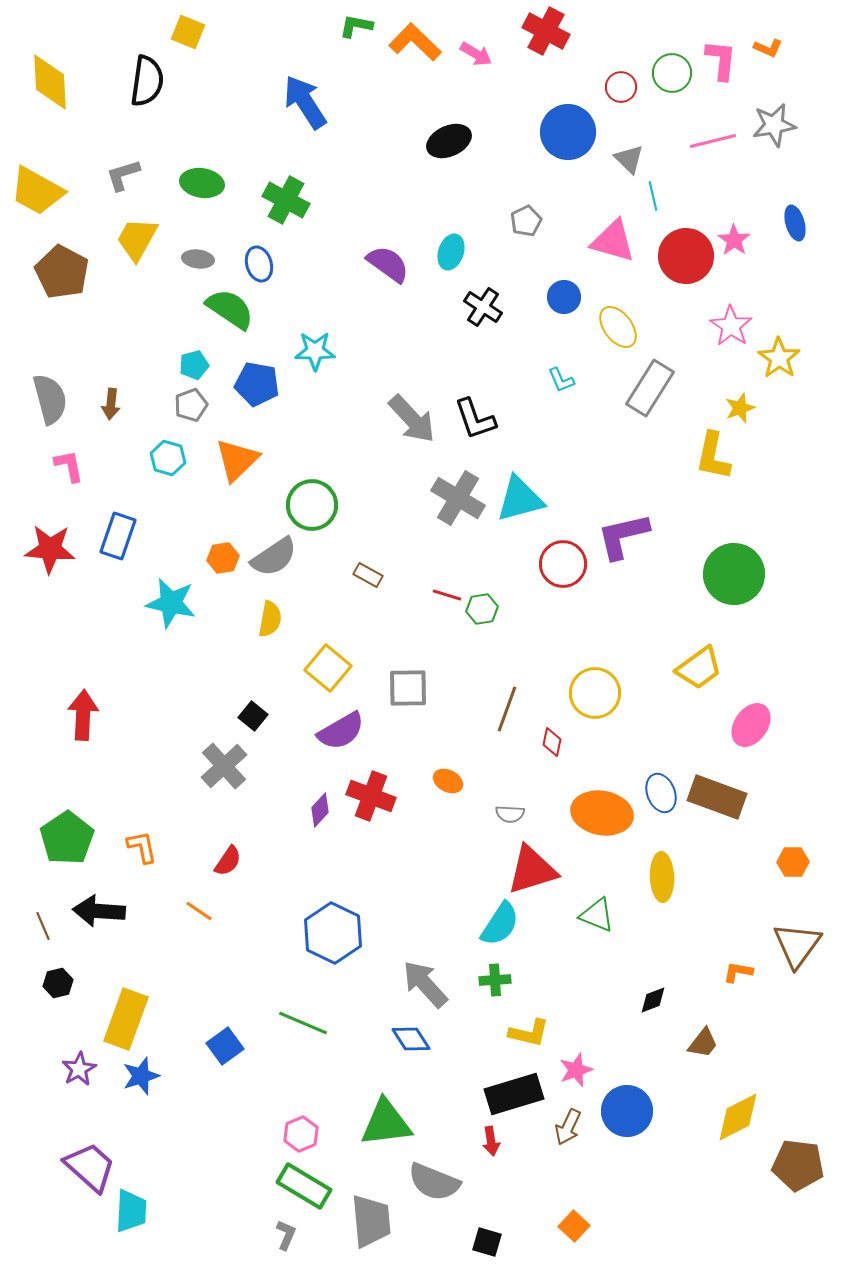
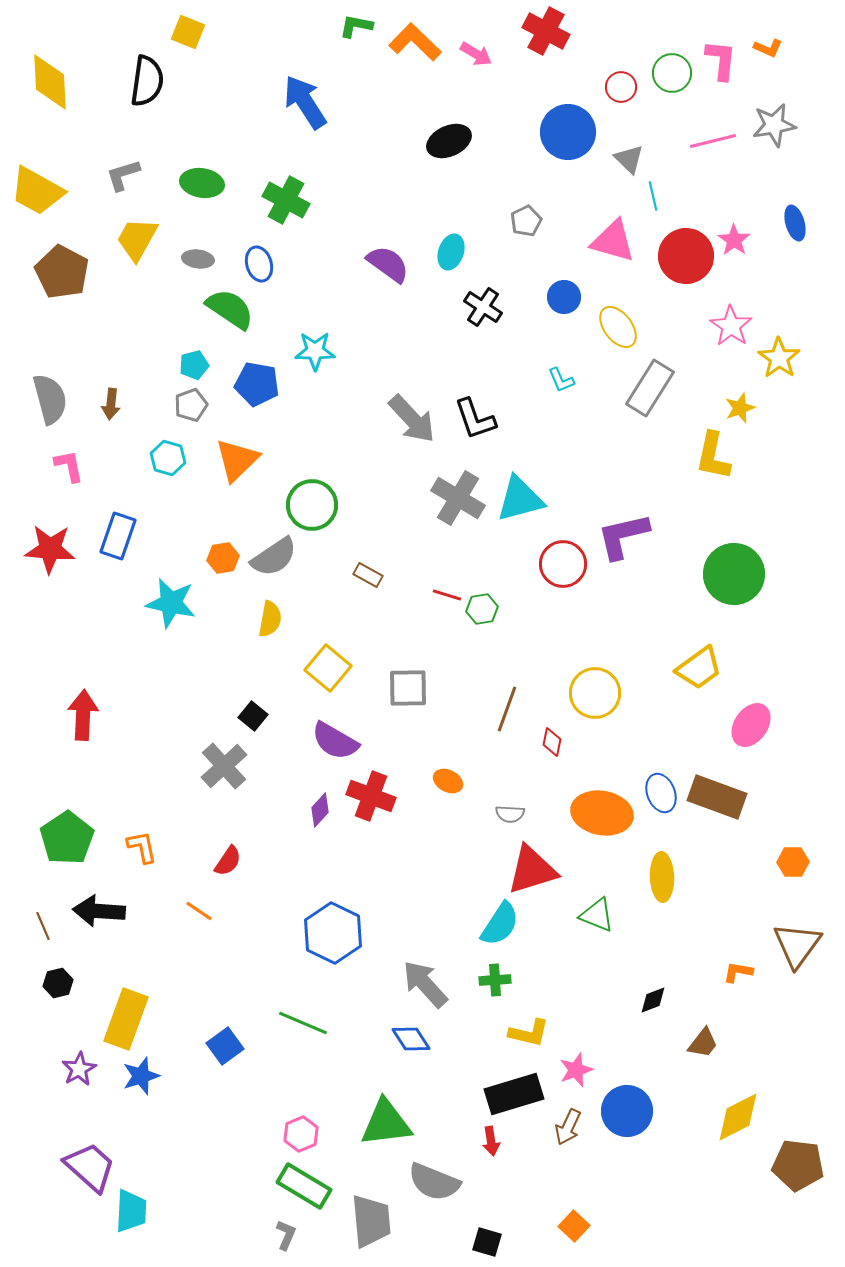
purple semicircle at (341, 731): moved 6 px left, 10 px down; rotated 60 degrees clockwise
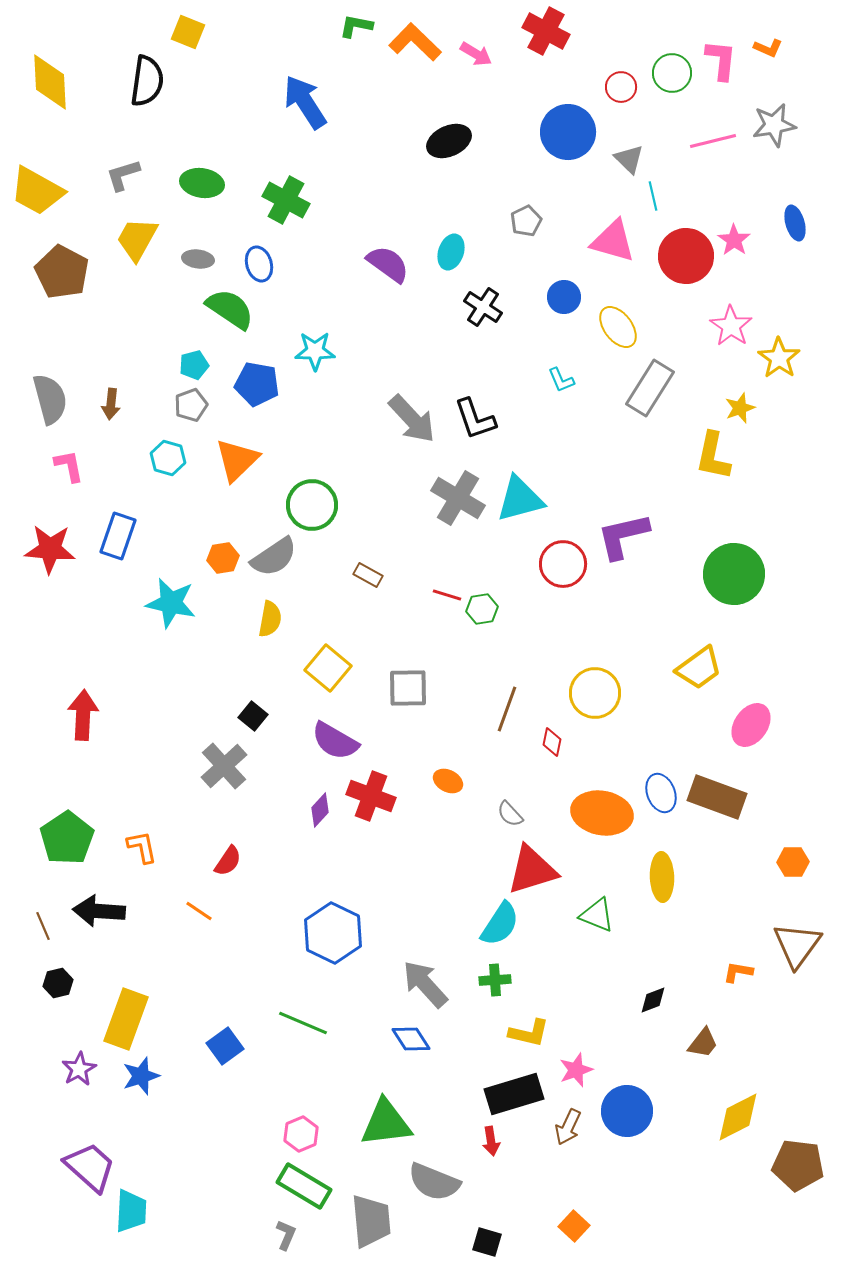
gray semicircle at (510, 814): rotated 44 degrees clockwise
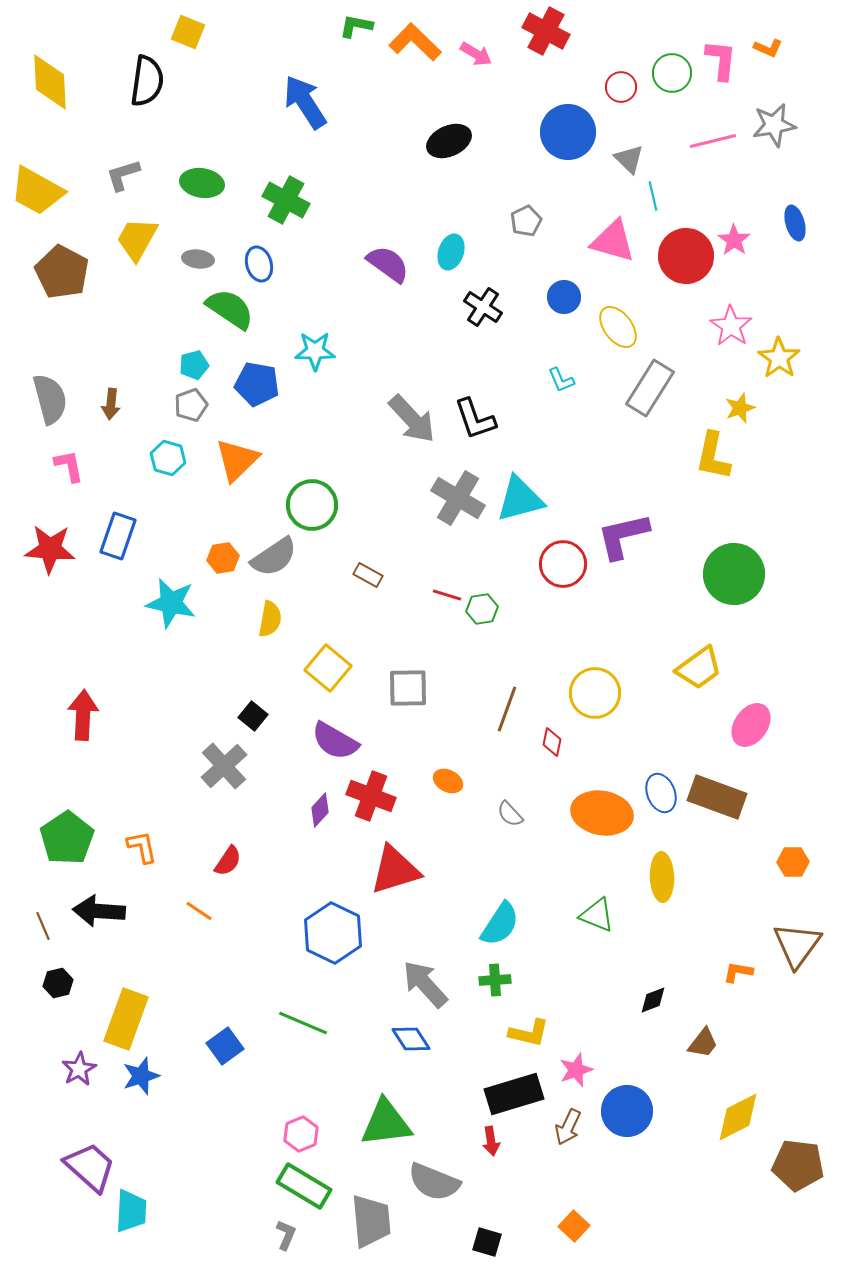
red triangle at (532, 870): moved 137 px left
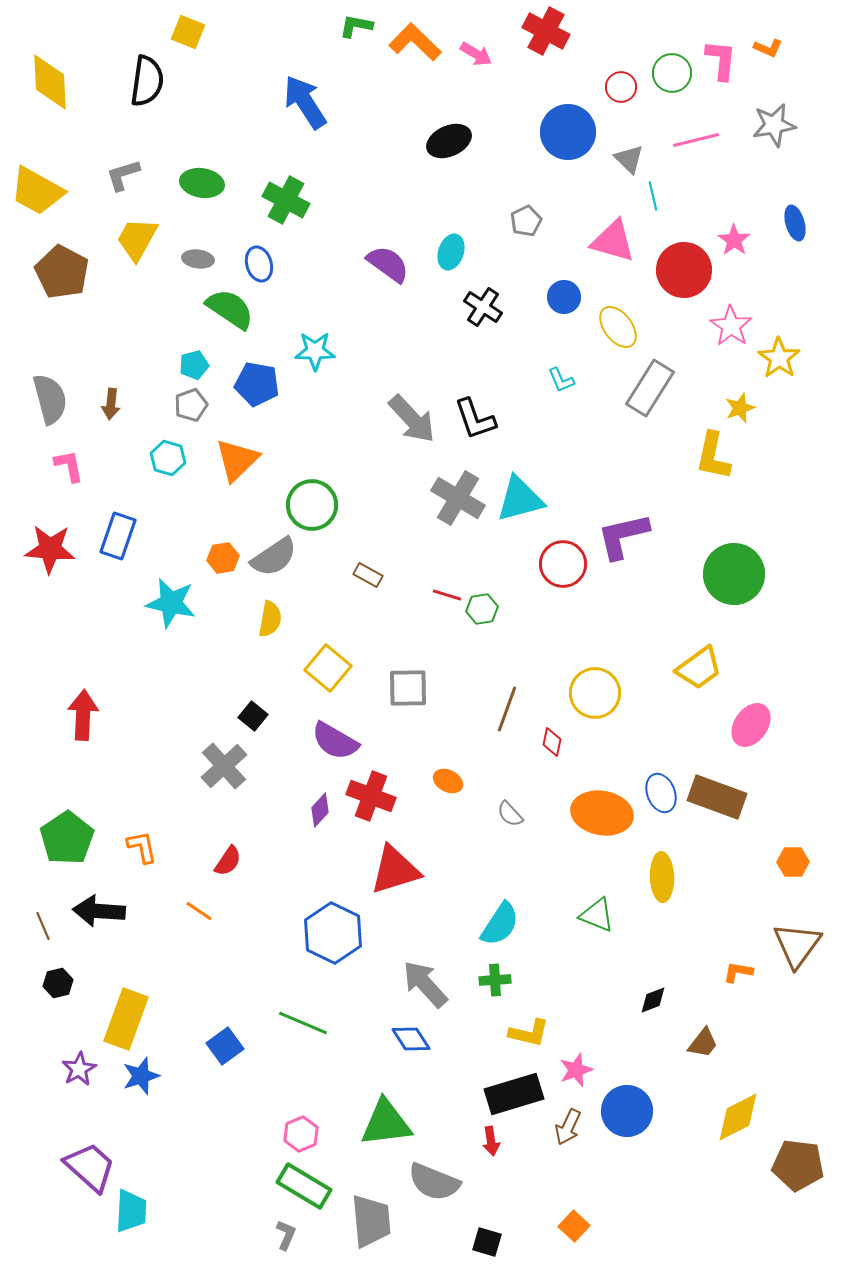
pink line at (713, 141): moved 17 px left, 1 px up
red circle at (686, 256): moved 2 px left, 14 px down
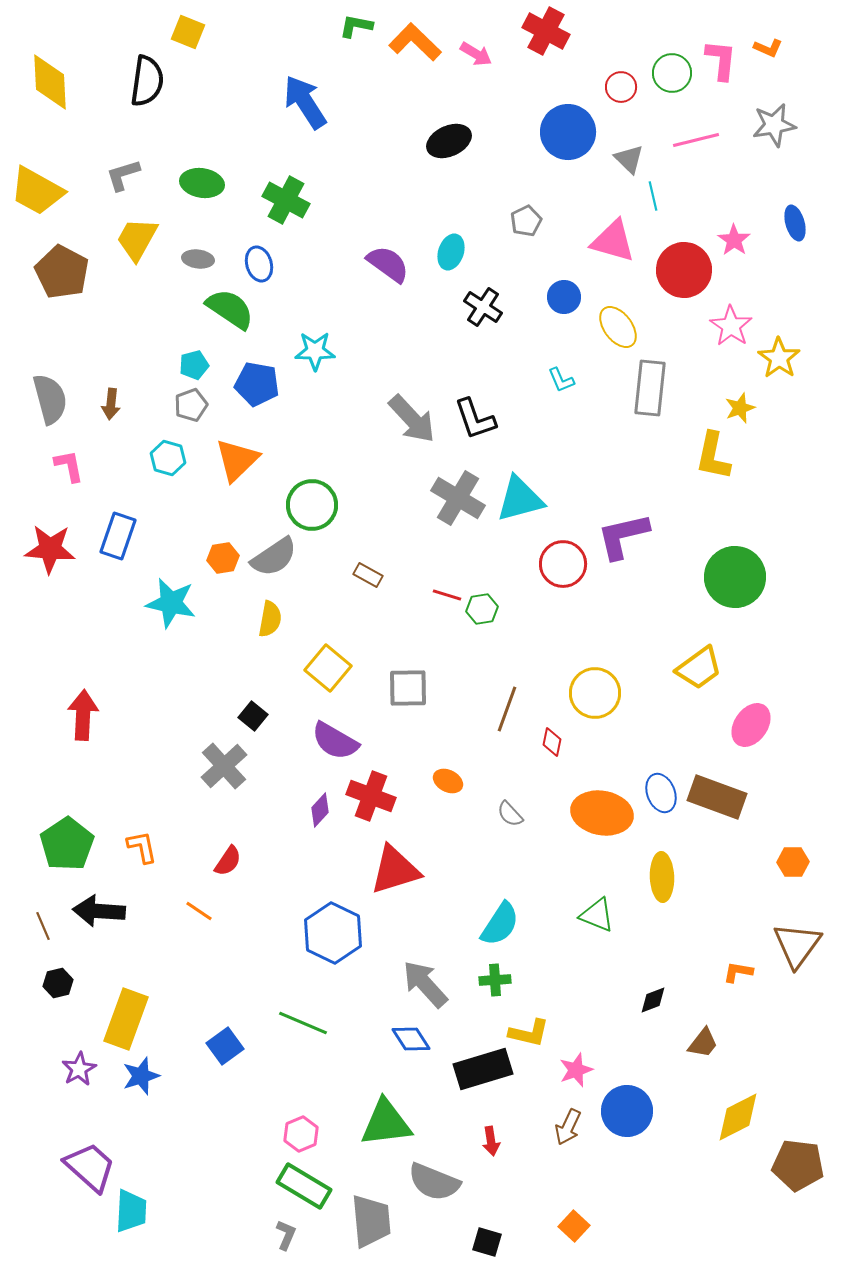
gray rectangle at (650, 388): rotated 26 degrees counterclockwise
green circle at (734, 574): moved 1 px right, 3 px down
green pentagon at (67, 838): moved 6 px down
black rectangle at (514, 1094): moved 31 px left, 25 px up
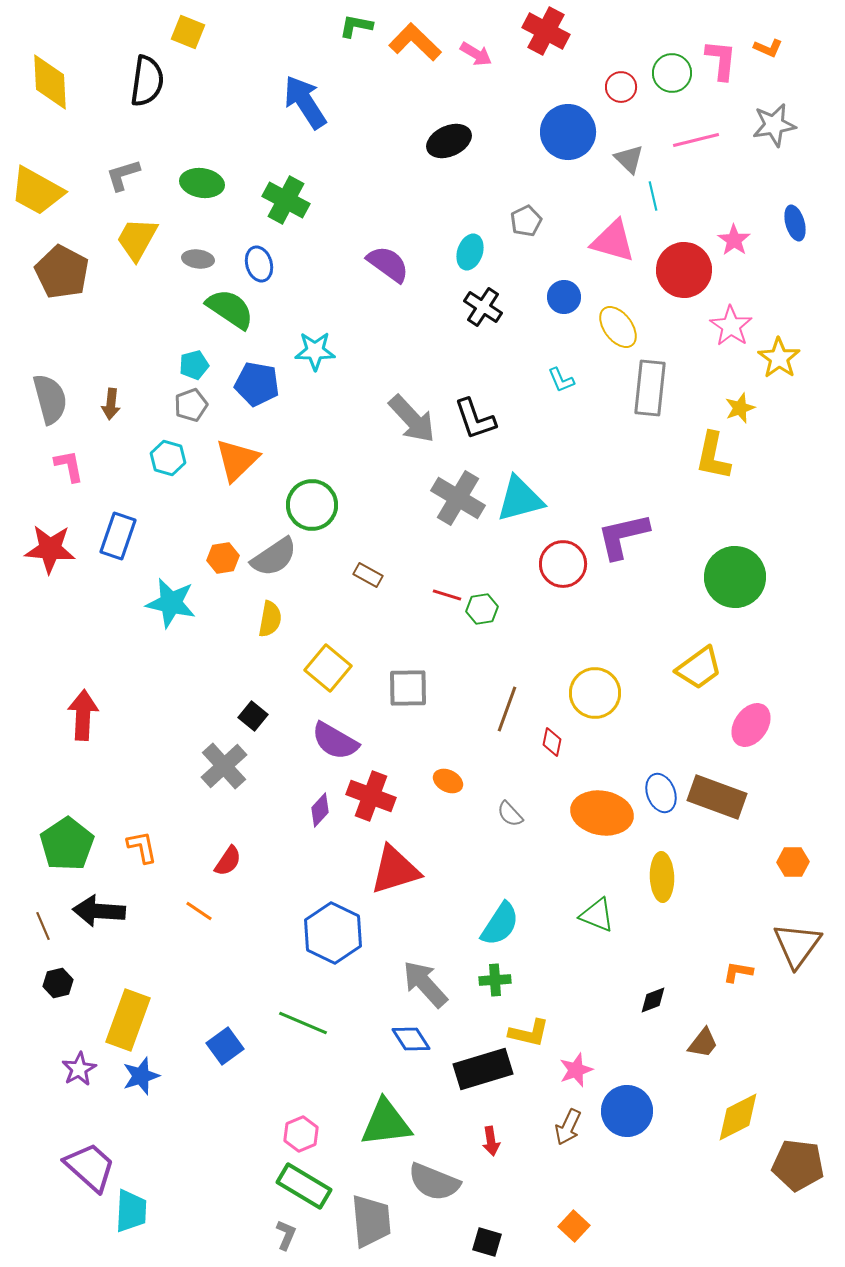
cyan ellipse at (451, 252): moved 19 px right
yellow rectangle at (126, 1019): moved 2 px right, 1 px down
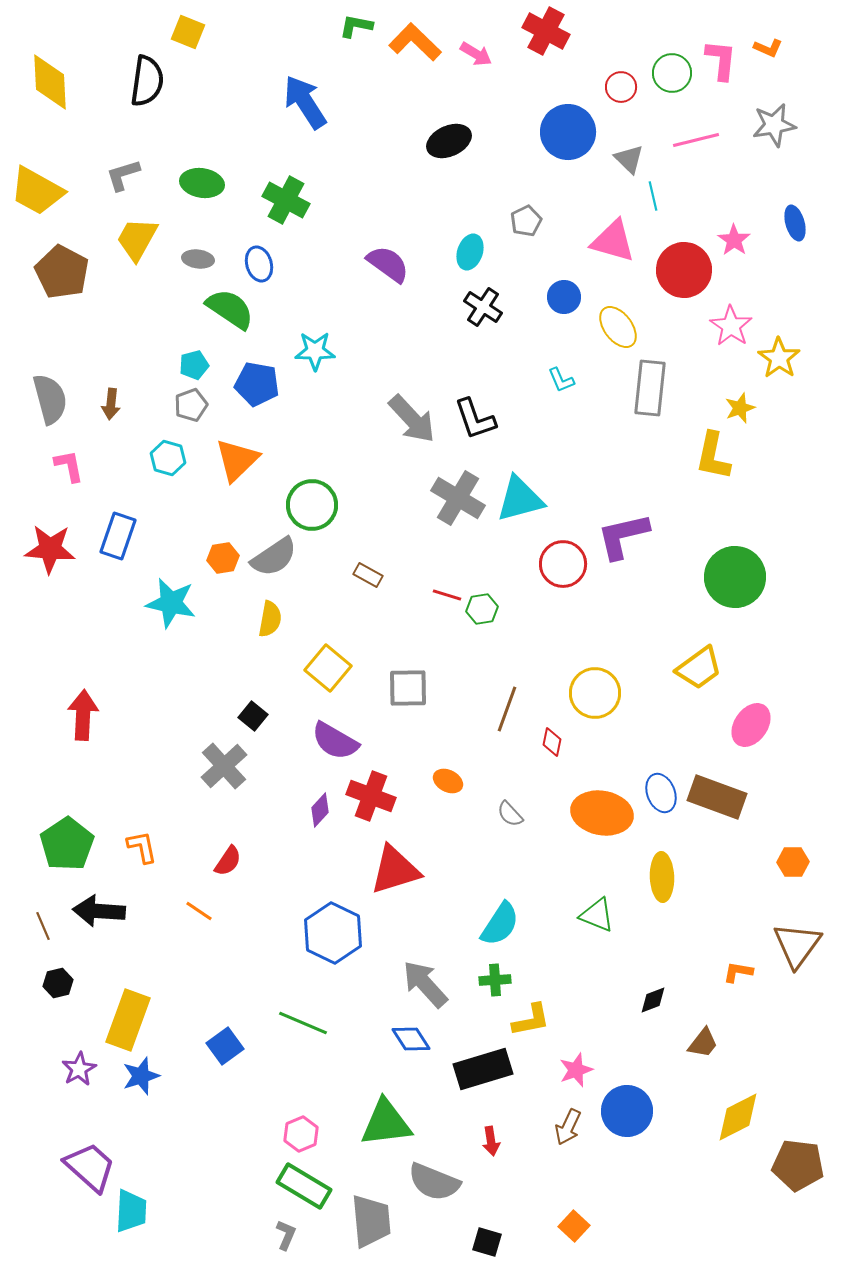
yellow L-shape at (529, 1033): moved 2 px right, 13 px up; rotated 24 degrees counterclockwise
